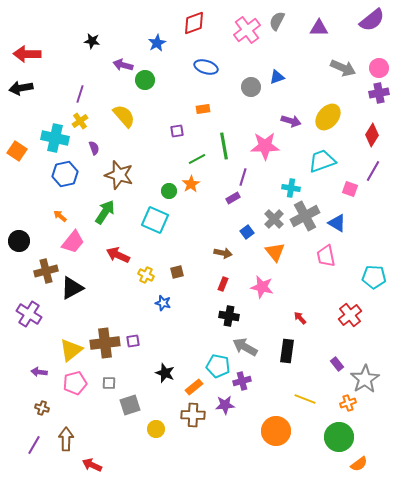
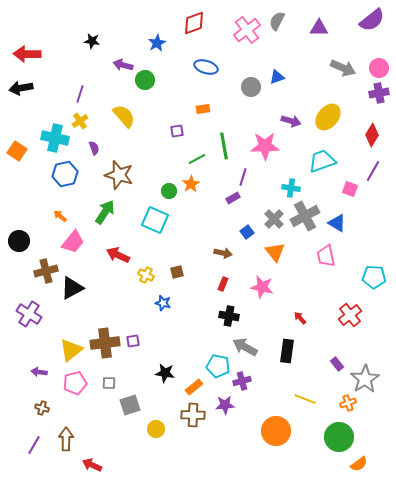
black star at (165, 373): rotated 12 degrees counterclockwise
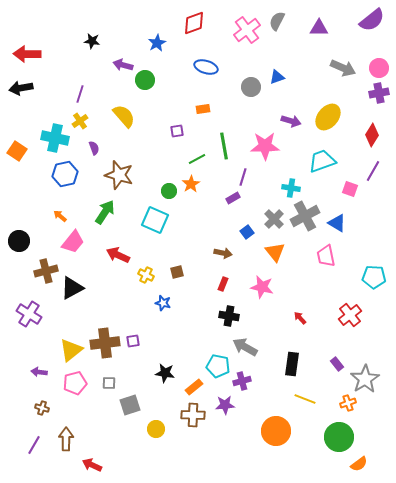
black rectangle at (287, 351): moved 5 px right, 13 px down
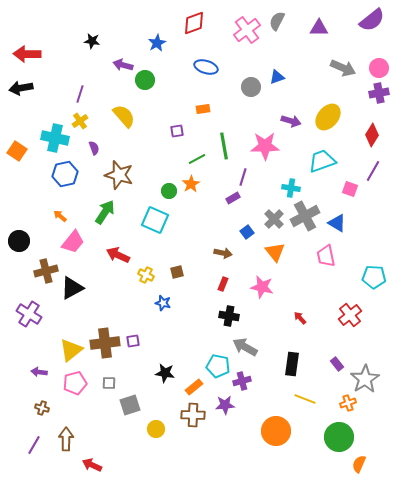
orange semicircle at (359, 464): rotated 150 degrees clockwise
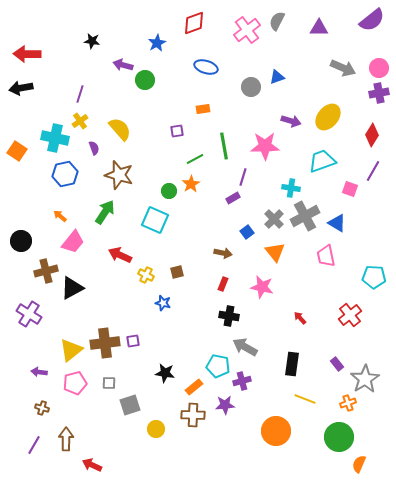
yellow semicircle at (124, 116): moved 4 px left, 13 px down
green line at (197, 159): moved 2 px left
black circle at (19, 241): moved 2 px right
red arrow at (118, 255): moved 2 px right
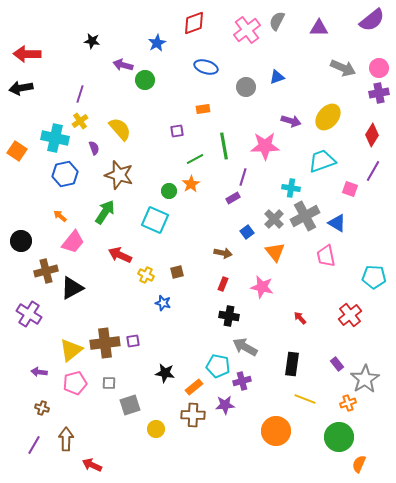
gray circle at (251, 87): moved 5 px left
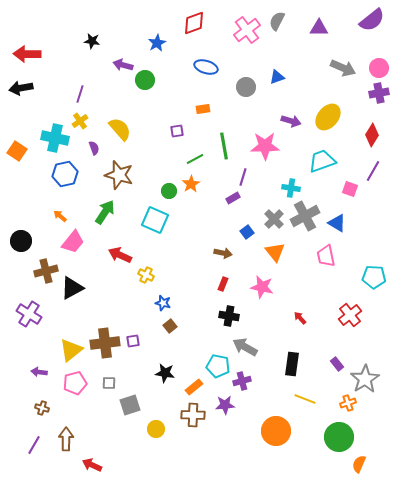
brown square at (177, 272): moved 7 px left, 54 px down; rotated 24 degrees counterclockwise
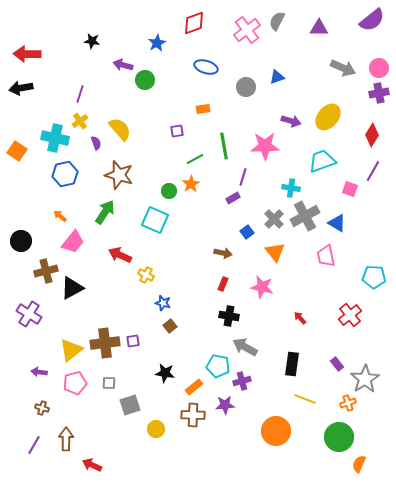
purple semicircle at (94, 148): moved 2 px right, 5 px up
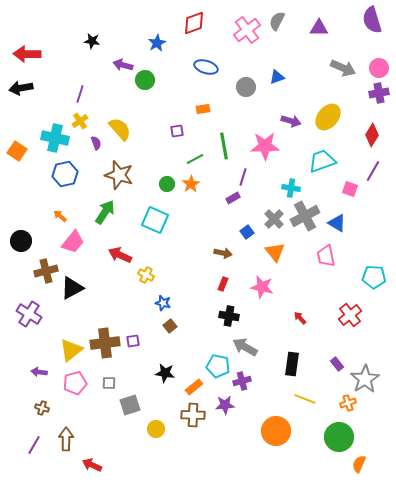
purple semicircle at (372, 20): rotated 112 degrees clockwise
green circle at (169, 191): moved 2 px left, 7 px up
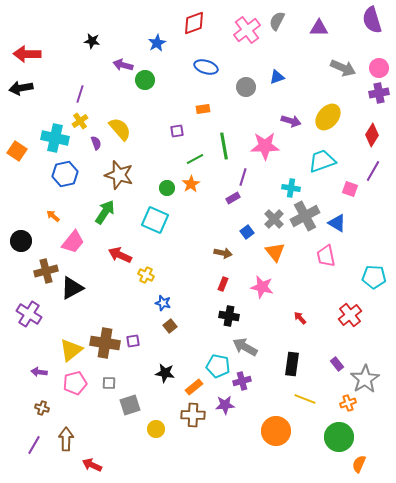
green circle at (167, 184): moved 4 px down
orange arrow at (60, 216): moved 7 px left
brown cross at (105, 343): rotated 16 degrees clockwise
